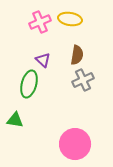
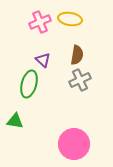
gray cross: moved 3 px left
green triangle: moved 1 px down
pink circle: moved 1 px left
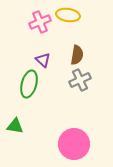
yellow ellipse: moved 2 px left, 4 px up
green triangle: moved 5 px down
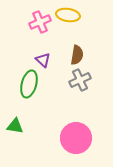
pink circle: moved 2 px right, 6 px up
